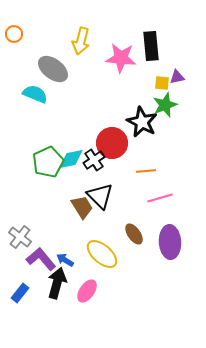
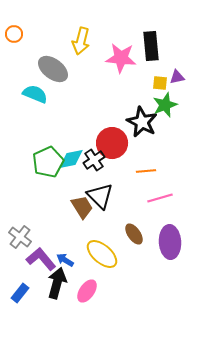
yellow square: moved 2 px left
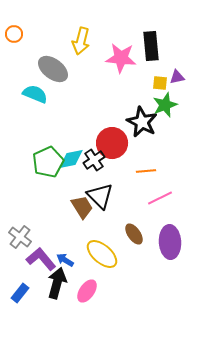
pink line: rotated 10 degrees counterclockwise
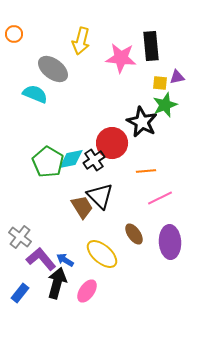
green pentagon: rotated 16 degrees counterclockwise
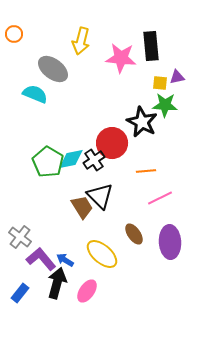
green star: rotated 25 degrees clockwise
